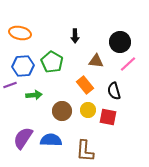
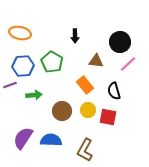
brown L-shape: moved 1 px up; rotated 25 degrees clockwise
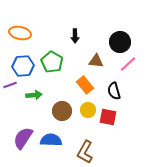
brown L-shape: moved 2 px down
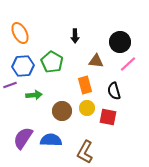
orange ellipse: rotated 50 degrees clockwise
orange rectangle: rotated 24 degrees clockwise
yellow circle: moved 1 px left, 2 px up
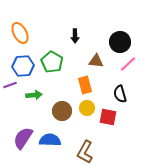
black semicircle: moved 6 px right, 3 px down
blue semicircle: moved 1 px left
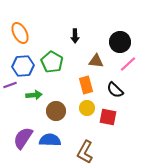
orange rectangle: moved 1 px right
black semicircle: moved 5 px left, 4 px up; rotated 30 degrees counterclockwise
brown circle: moved 6 px left
